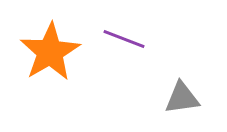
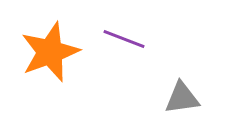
orange star: rotated 10 degrees clockwise
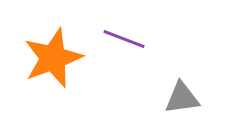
orange star: moved 3 px right, 6 px down
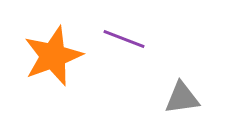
orange star: moved 2 px up
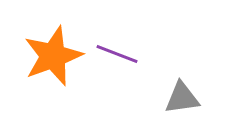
purple line: moved 7 px left, 15 px down
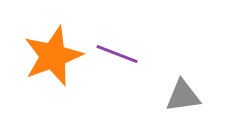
gray triangle: moved 1 px right, 2 px up
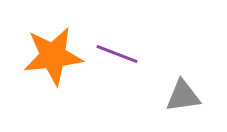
orange star: rotated 14 degrees clockwise
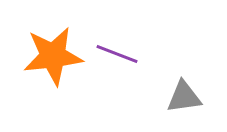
gray triangle: moved 1 px right, 1 px down
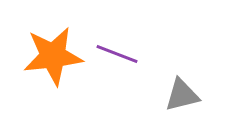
gray triangle: moved 2 px left, 2 px up; rotated 6 degrees counterclockwise
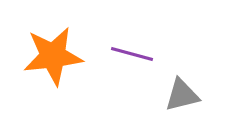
purple line: moved 15 px right; rotated 6 degrees counterclockwise
